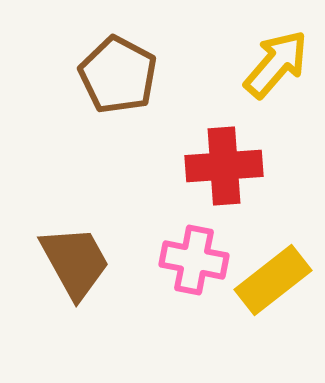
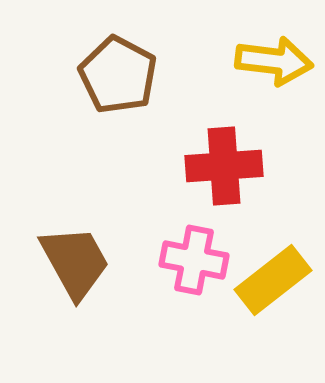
yellow arrow: moved 2 px left, 3 px up; rotated 56 degrees clockwise
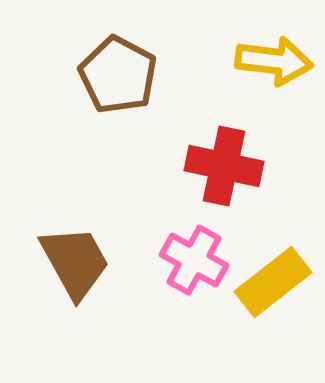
red cross: rotated 16 degrees clockwise
pink cross: rotated 18 degrees clockwise
yellow rectangle: moved 2 px down
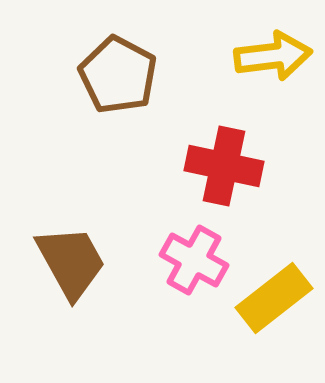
yellow arrow: moved 1 px left, 5 px up; rotated 14 degrees counterclockwise
brown trapezoid: moved 4 px left
yellow rectangle: moved 1 px right, 16 px down
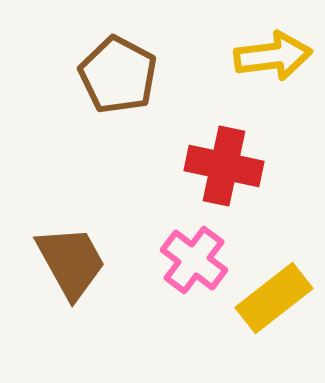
pink cross: rotated 8 degrees clockwise
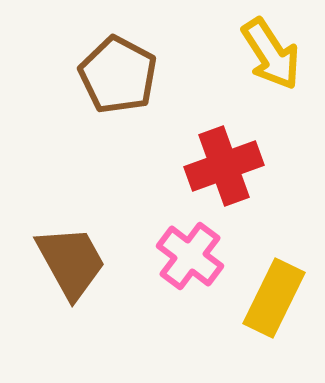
yellow arrow: moved 2 px left, 2 px up; rotated 64 degrees clockwise
red cross: rotated 32 degrees counterclockwise
pink cross: moved 4 px left, 4 px up
yellow rectangle: rotated 26 degrees counterclockwise
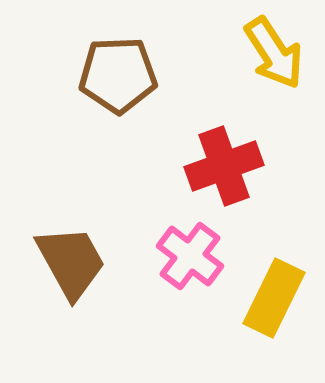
yellow arrow: moved 3 px right, 1 px up
brown pentagon: rotated 30 degrees counterclockwise
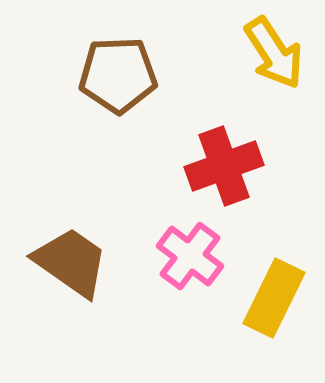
brown trapezoid: rotated 26 degrees counterclockwise
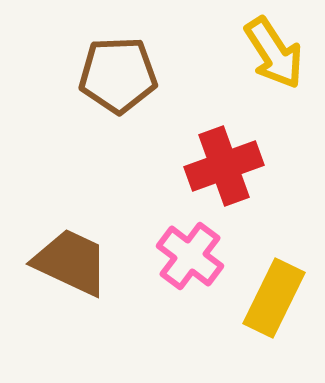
brown trapezoid: rotated 10 degrees counterclockwise
